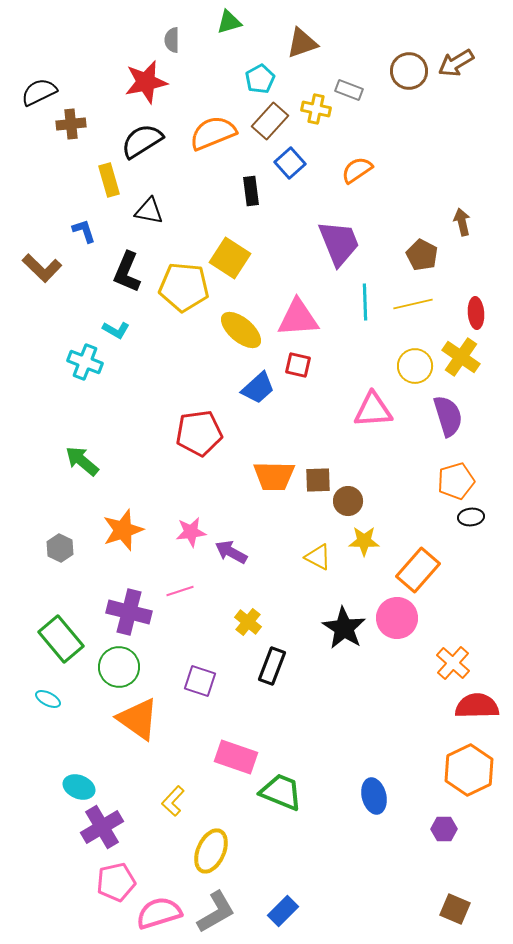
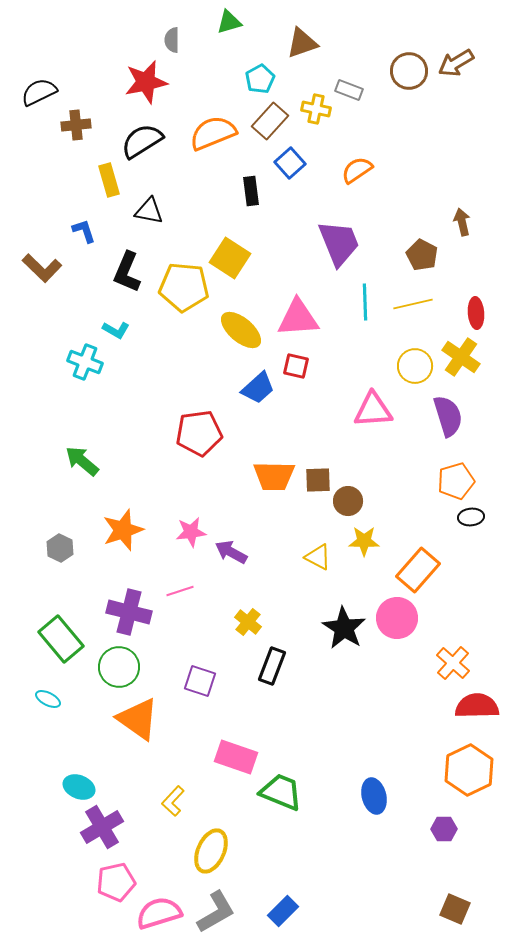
brown cross at (71, 124): moved 5 px right, 1 px down
red square at (298, 365): moved 2 px left, 1 px down
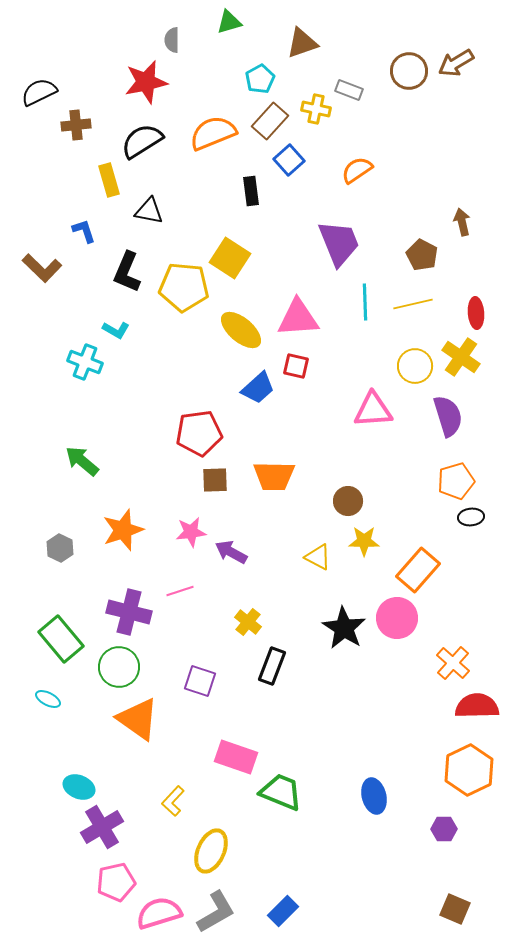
blue square at (290, 163): moved 1 px left, 3 px up
brown square at (318, 480): moved 103 px left
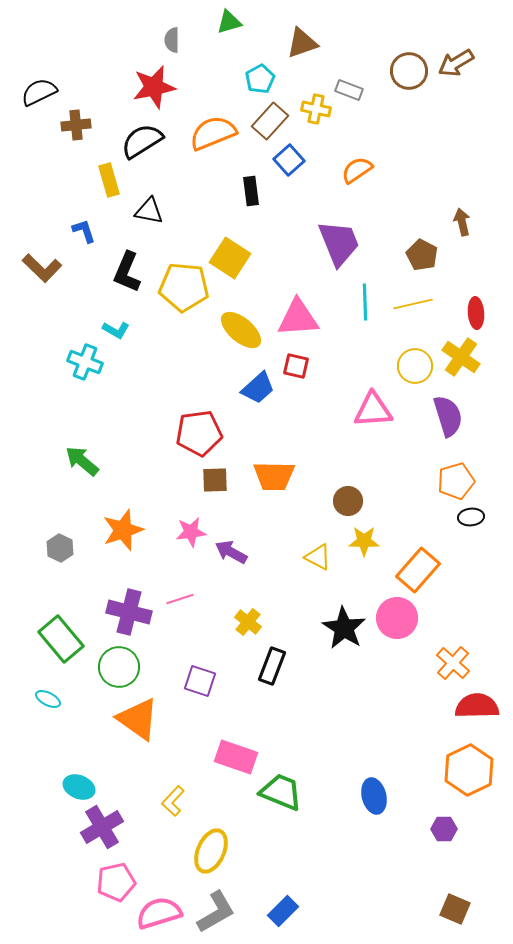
red star at (146, 82): moved 8 px right, 5 px down
pink line at (180, 591): moved 8 px down
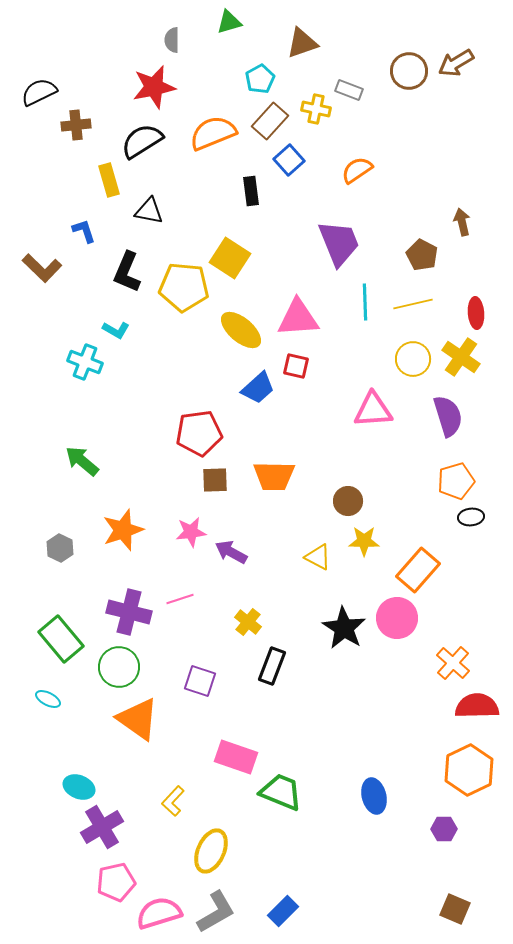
yellow circle at (415, 366): moved 2 px left, 7 px up
